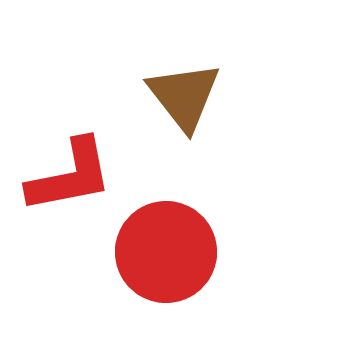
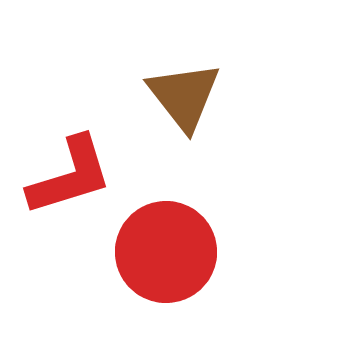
red L-shape: rotated 6 degrees counterclockwise
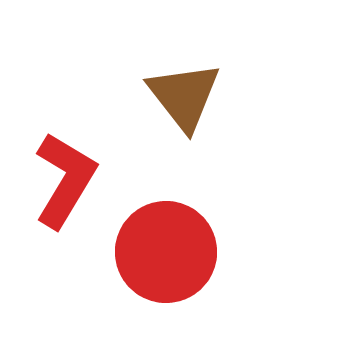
red L-shape: moved 5 px left, 4 px down; rotated 42 degrees counterclockwise
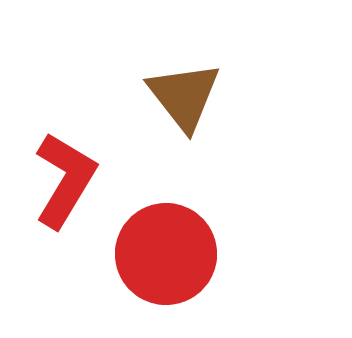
red circle: moved 2 px down
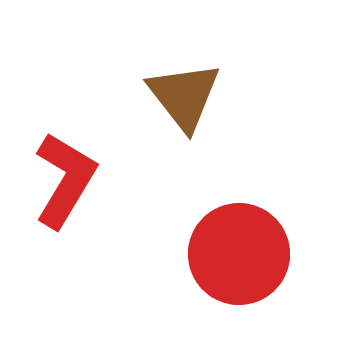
red circle: moved 73 px right
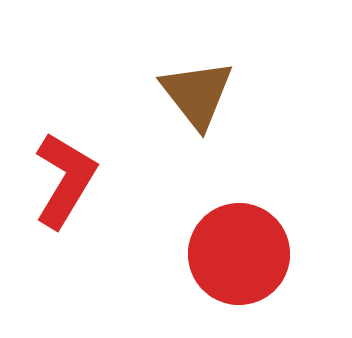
brown triangle: moved 13 px right, 2 px up
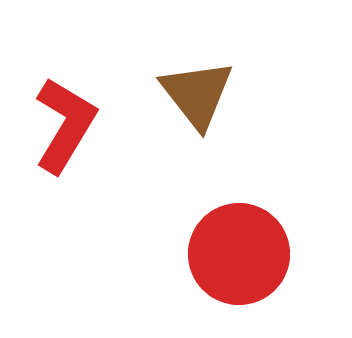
red L-shape: moved 55 px up
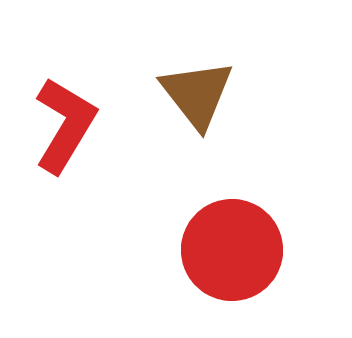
red circle: moved 7 px left, 4 px up
